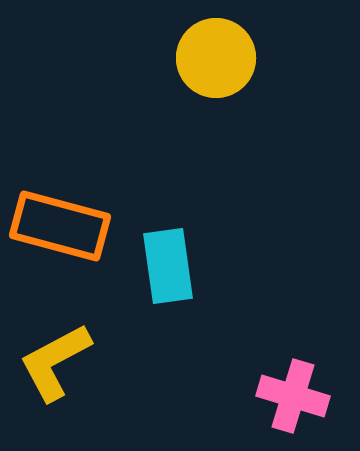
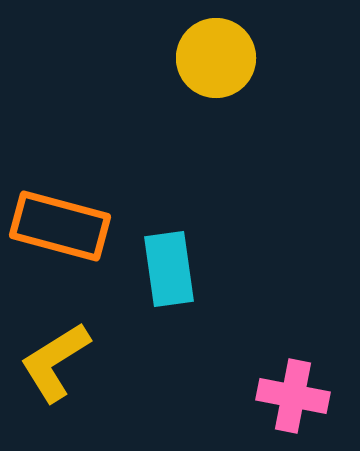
cyan rectangle: moved 1 px right, 3 px down
yellow L-shape: rotated 4 degrees counterclockwise
pink cross: rotated 6 degrees counterclockwise
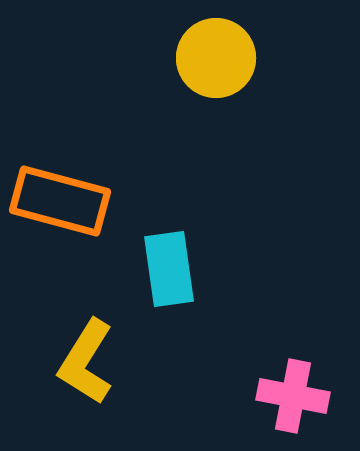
orange rectangle: moved 25 px up
yellow L-shape: moved 31 px right; rotated 26 degrees counterclockwise
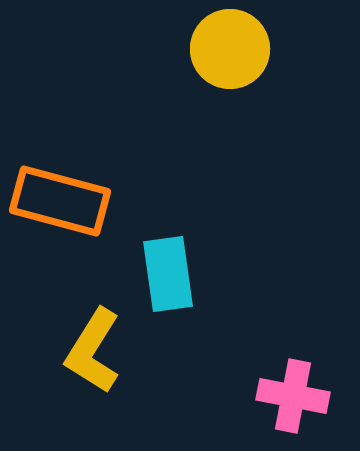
yellow circle: moved 14 px right, 9 px up
cyan rectangle: moved 1 px left, 5 px down
yellow L-shape: moved 7 px right, 11 px up
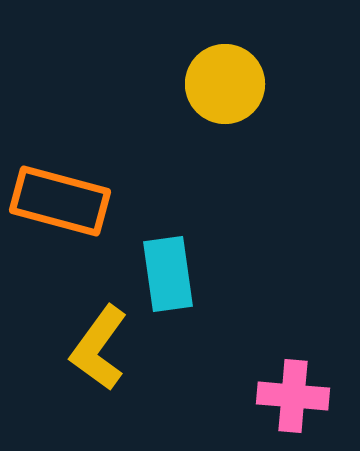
yellow circle: moved 5 px left, 35 px down
yellow L-shape: moved 6 px right, 3 px up; rotated 4 degrees clockwise
pink cross: rotated 6 degrees counterclockwise
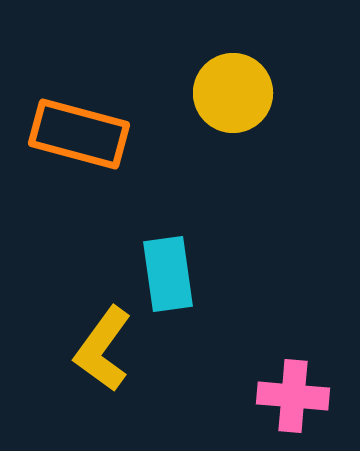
yellow circle: moved 8 px right, 9 px down
orange rectangle: moved 19 px right, 67 px up
yellow L-shape: moved 4 px right, 1 px down
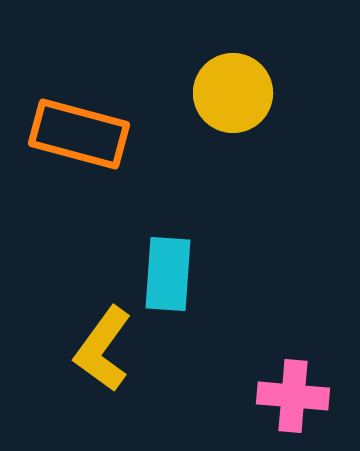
cyan rectangle: rotated 12 degrees clockwise
